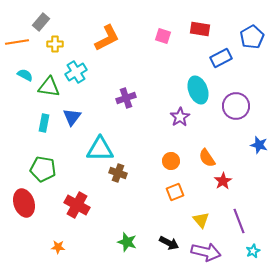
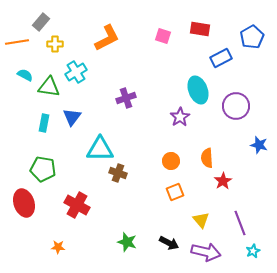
orange semicircle: rotated 30 degrees clockwise
purple line: moved 1 px right, 2 px down
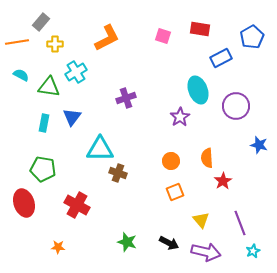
cyan semicircle: moved 4 px left
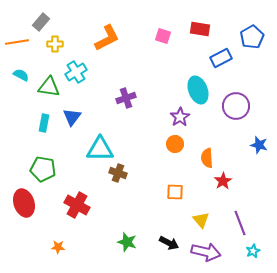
orange circle: moved 4 px right, 17 px up
orange square: rotated 24 degrees clockwise
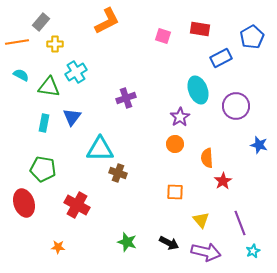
orange L-shape: moved 17 px up
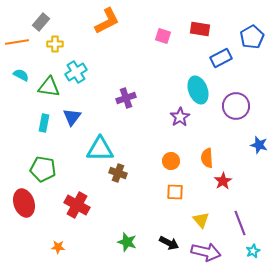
orange circle: moved 4 px left, 17 px down
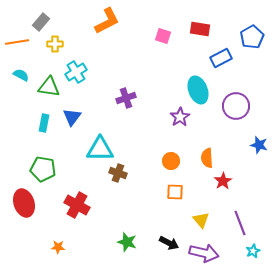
purple arrow: moved 2 px left, 1 px down
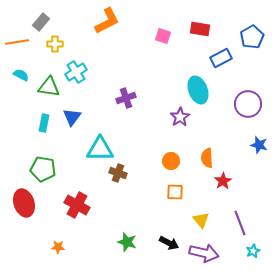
purple circle: moved 12 px right, 2 px up
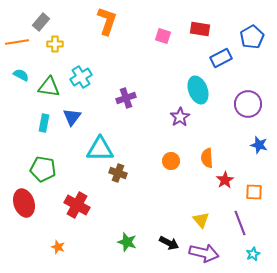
orange L-shape: rotated 44 degrees counterclockwise
cyan cross: moved 5 px right, 5 px down
red star: moved 2 px right, 1 px up
orange square: moved 79 px right
orange star: rotated 16 degrees clockwise
cyan star: moved 3 px down
